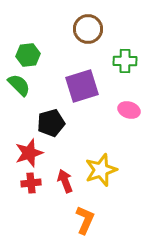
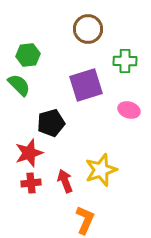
purple square: moved 4 px right, 1 px up
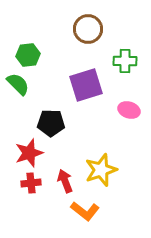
green semicircle: moved 1 px left, 1 px up
black pentagon: rotated 16 degrees clockwise
orange L-shape: moved 9 px up; rotated 104 degrees clockwise
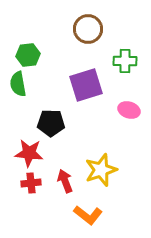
green semicircle: rotated 145 degrees counterclockwise
red star: rotated 24 degrees clockwise
orange L-shape: moved 3 px right, 4 px down
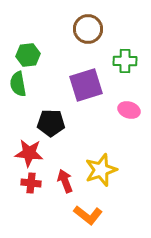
red cross: rotated 12 degrees clockwise
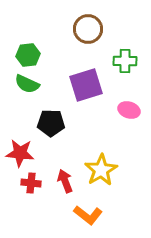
green semicircle: moved 9 px right; rotated 55 degrees counterclockwise
red star: moved 9 px left
yellow star: rotated 12 degrees counterclockwise
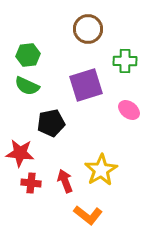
green semicircle: moved 2 px down
pink ellipse: rotated 20 degrees clockwise
black pentagon: rotated 12 degrees counterclockwise
